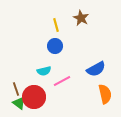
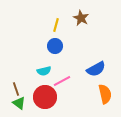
yellow line: rotated 32 degrees clockwise
red circle: moved 11 px right
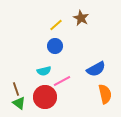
yellow line: rotated 32 degrees clockwise
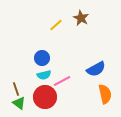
blue circle: moved 13 px left, 12 px down
cyan semicircle: moved 4 px down
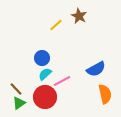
brown star: moved 2 px left, 2 px up
cyan semicircle: moved 1 px right, 1 px up; rotated 152 degrees clockwise
brown line: rotated 24 degrees counterclockwise
green triangle: rotated 48 degrees clockwise
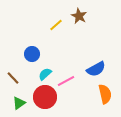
blue circle: moved 10 px left, 4 px up
pink line: moved 4 px right
brown line: moved 3 px left, 11 px up
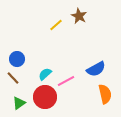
blue circle: moved 15 px left, 5 px down
